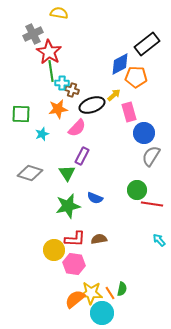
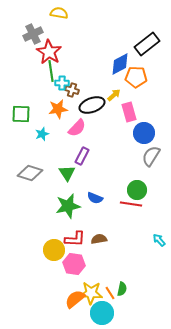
red line: moved 21 px left
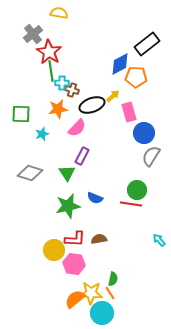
gray cross: rotated 12 degrees counterclockwise
yellow arrow: moved 1 px left, 1 px down
green semicircle: moved 9 px left, 10 px up
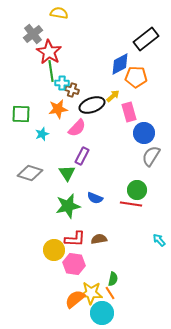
black rectangle: moved 1 px left, 5 px up
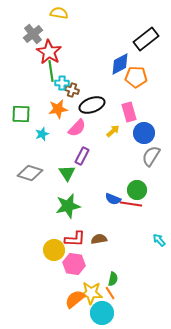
yellow arrow: moved 35 px down
blue semicircle: moved 18 px right, 1 px down
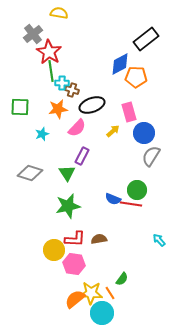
green square: moved 1 px left, 7 px up
green semicircle: moved 9 px right; rotated 24 degrees clockwise
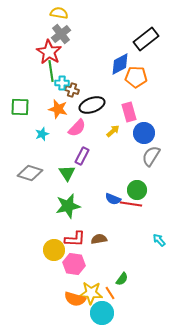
gray cross: moved 28 px right
orange star: rotated 24 degrees clockwise
orange semicircle: rotated 125 degrees counterclockwise
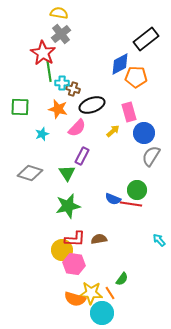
red star: moved 6 px left, 1 px down
green line: moved 2 px left
brown cross: moved 1 px right, 1 px up
yellow circle: moved 8 px right
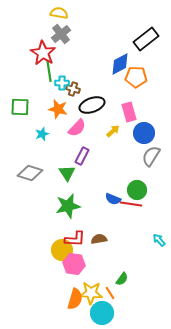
orange semicircle: rotated 90 degrees counterclockwise
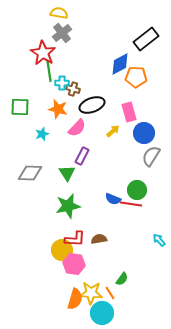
gray cross: moved 1 px right, 1 px up
gray diamond: rotated 15 degrees counterclockwise
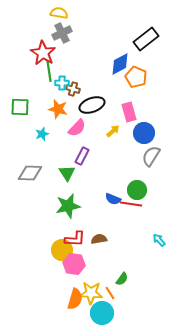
gray cross: rotated 12 degrees clockwise
orange pentagon: rotated 20 degrees clockwise
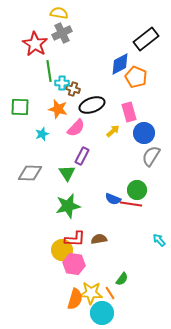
red star: moved 8 px left, 9 px up
pink semicircle: moved 1 px left
